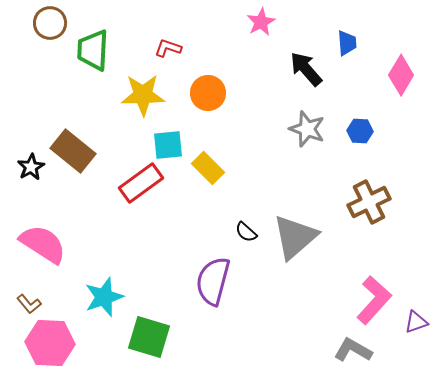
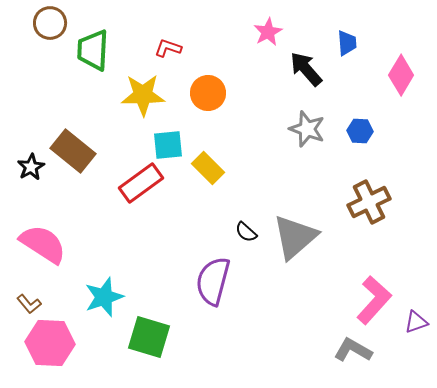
pink star: moved 7 px right, 10 px down
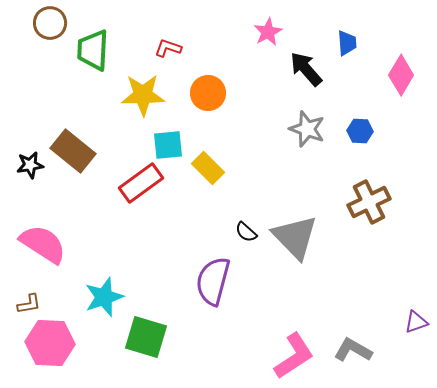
black star: moved 1 px left, 2 px up; rotated 20 degrees clockwise
gray triangle: rotated 33 degrees counterclockwise
pink L-shape: moved 80 px left, 56 px down; rotated 15 degrees clockwise
brown L-shape: rotated 60 degrees counterclockwise
green square: moved 3 px left
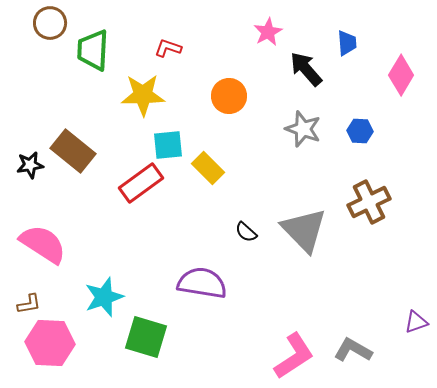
orange circle: moved 21 px right, 3 px down
gray star: moved 4 px left
gray triangle: moved 9 px right, 7 px up
purple semicircle: moved 11 px left, 2 px down; rotated 84 degrees clockwise
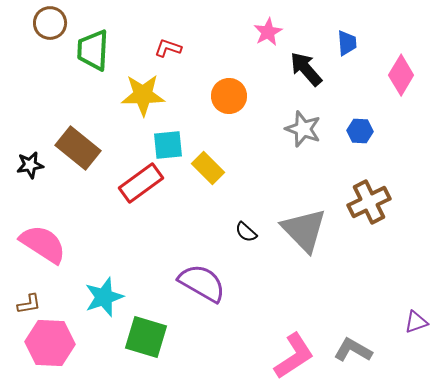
brown rectangle: moved 5 px right, 3 px up
purple semicircle: rotated 21 degrees clockwise
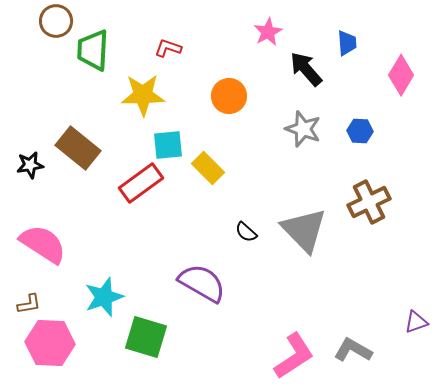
brown circle: moved 6 px right, 2 px up
